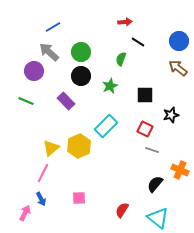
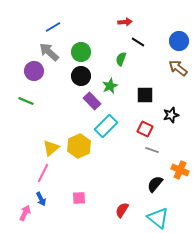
purple rectangle: moved 26 px right
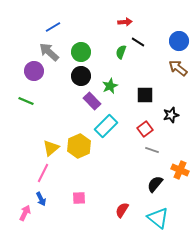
green semicircle: moved 7 px up
red square: rotated 28 degrees clockwise
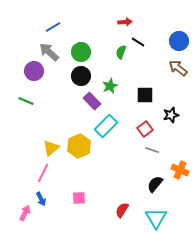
cyan triangle: moved 2 px left; rotated 20 degrees clockwise
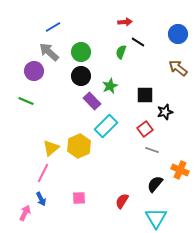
blue circle: moved 1 px left, 7 px up
black star: moved 6 px left, 3 px up
red semicircle: moved 9 px up
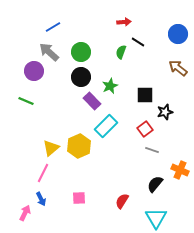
red arrow: moved 1 px left
black circle: moved 1 px down
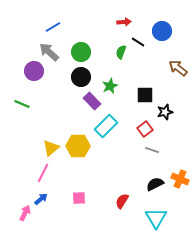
blue circle: moved 16 px left, 3 px up
green line: moved 4 px left, 3 px down
yellow hexagon: moved 1 px left; rotated 25 degrees clockwise
orange cross: moved 9 px down
black semicircle: rotated 24 degrees clockwise
blue arrow: rotated 104 degrees counterclockwise
